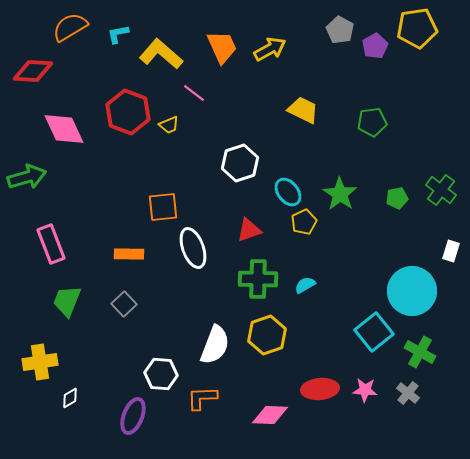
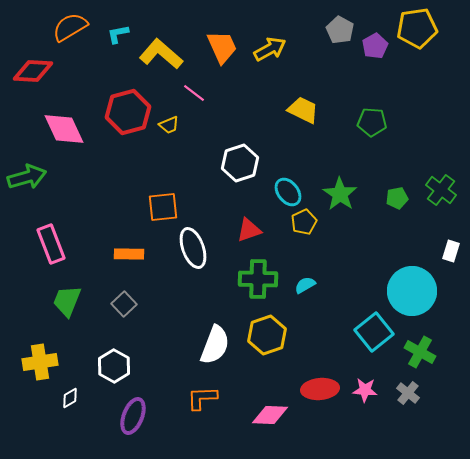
red hexagon at (128, 112): rotated 24 degrees clockwise
green pentagon at (372, 122): rotated 12 degrees clockwise
white hexagon at (161, 374): moved 47 px left, 8 px up; rotated 24 degrees clockwise
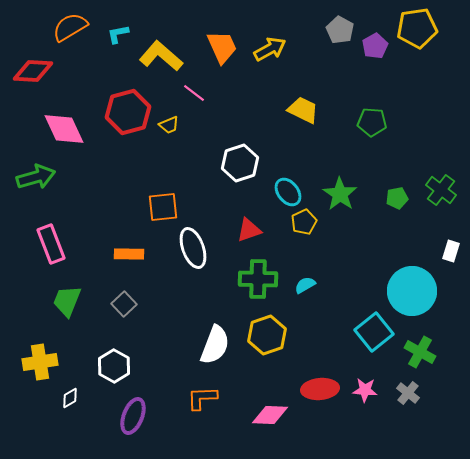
yellow L-shape at (161, 54): moved 2 px down
green arrow at (27, 177): moved 9 px right
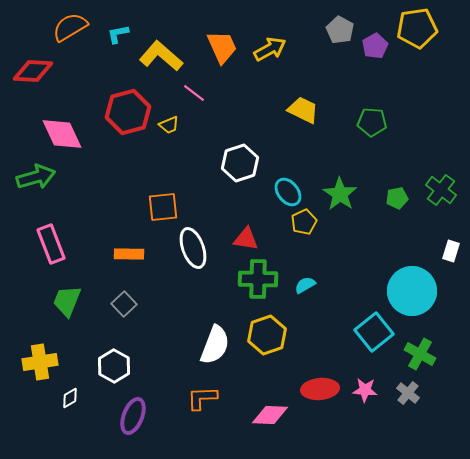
pink diamond at (64, 129): moved 2 px left, 5 px down
red triangle at (249, 230): moved 3 px left, 9 px down; rotated 28 degrees clockwise
green cross at (420, 352): moved 2 px down
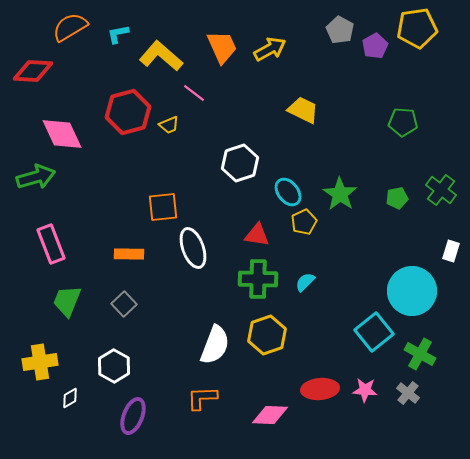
green pentagon at (372, 122): moved 31 px right
red triangle at (246, 239): moved 11 px right, 4 px up
cyan semicircle at (305, 285): moved 3 px up; rotated 15 degrees counterclockwise
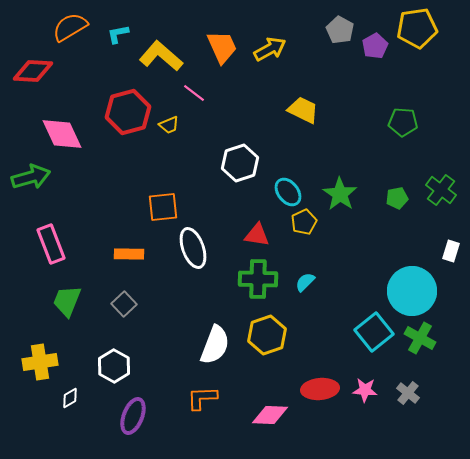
green arrow at (36, 177): moved 5 px left
green cross at (420, 354): moved 16 px up
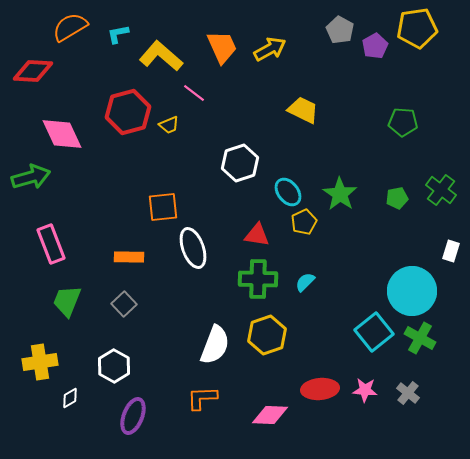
orange rectangle at (129, 254): moved 3 px down
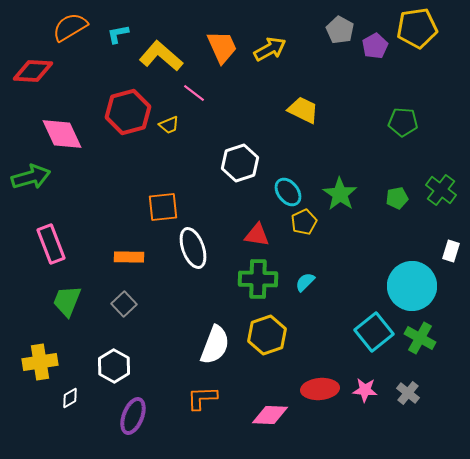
cyan circle at (412, 291): moved 5 px up
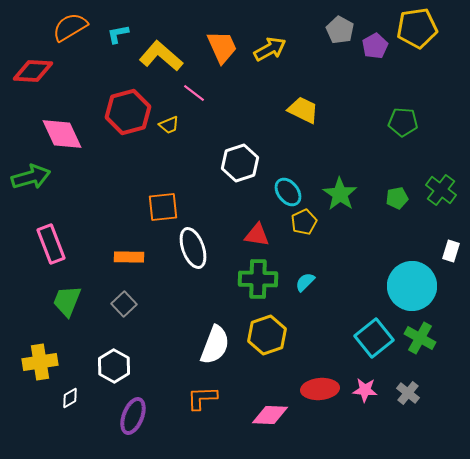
cyan square at (374, 332): moved 6 px down
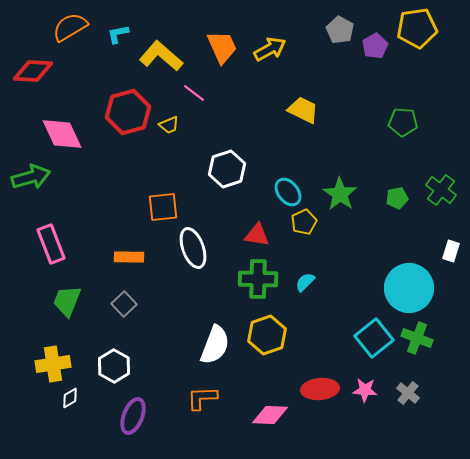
white hexagon at (240, 163): moved 13 px left, 6 px down
cyan circle at (412, 286): moved 3 px left, 2 px down
green cross at (420, 338): moved 3 px left; rotated 8 degrees counterclockwise
yellow cross at (40, 362): moved 13 px right, 2 px down
